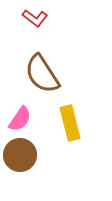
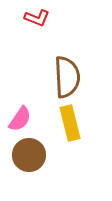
red L-shape: moved 2 px right; rotated 15 degrees counterclockwise
brown semicircle: moved 25 px right, 3 px down; rotated 150 degrees counterclockwise
brown circle: moved 9 px right
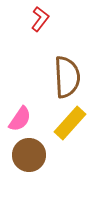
red L-shape: moved 3 px right, 1 px down; rotated 75 degrees counterclockwise
yellow rectangle: rotated 56 degrees clockwise
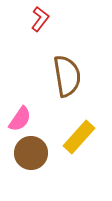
brown semicircle: moved 1 px up; rotated 6 degrees counterclockwise
yellow rectangle: moved 9 px right, 14 px down
brown circle: moved 2 px right, 2 px up
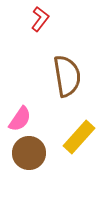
brown circle: moved 2 px left
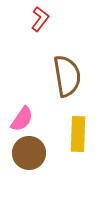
pink semicircle: moved 2 px right
yellow rectangle: moved 1 px left, 3 px up; rotated 40 degrees counterclockwise
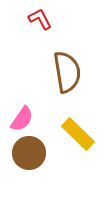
red L-shape: rotated 65 degrees counterclockwise
brown semicircle: moved 4 px up
yellow rectangle: rotated 48 degrees counterclockwise
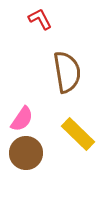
brown circle: moved 3 px left
